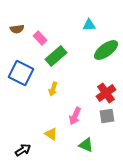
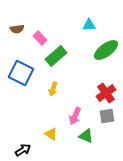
green triangle: moved 9 px up
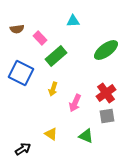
cyan triangle: moved 16 px left, 4 px up
pink arrow: moved 13 px up
black arrow: moved 1 px up
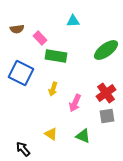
green rectangle: rotated 50 degrees clockwise
green triangle: moved 3 px left
black arrow: rotated 98 degrees counterclockwise
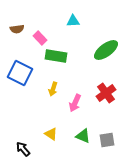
blue square: moved 1 px left
gray square: moved 24 px down
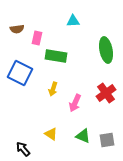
pink rectangle: moved 3 px left; rotated 56 degrees clockwise
green ellipse: rotated 65 degrees counterclockwise
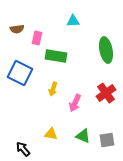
yellow triangle: rotated 24 degrees counterclockwise
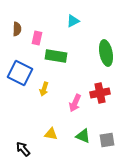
cyan triangle: rotated 24 degrees counterclockwise
brown semicircle: rotated 80 degrees counterclockwise
green ellipse: moved 3 px down
yellow arrow: moved 9 px left
red cross: moved 6 px left; rotated 24 degrees clockwise
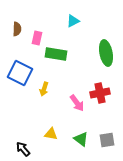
green rectangle: moved 2 px up
pink arrow: moved 2 px right; rotated 60 degrees counterclockwise
green triangle: moved 2 px left, 3 px down; rotated 14 degrees clockwise
